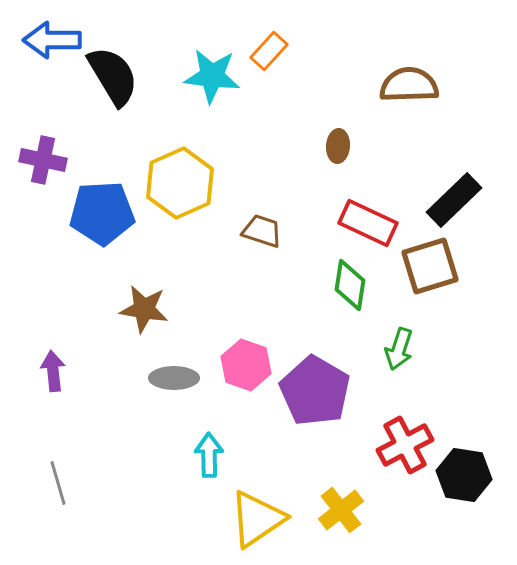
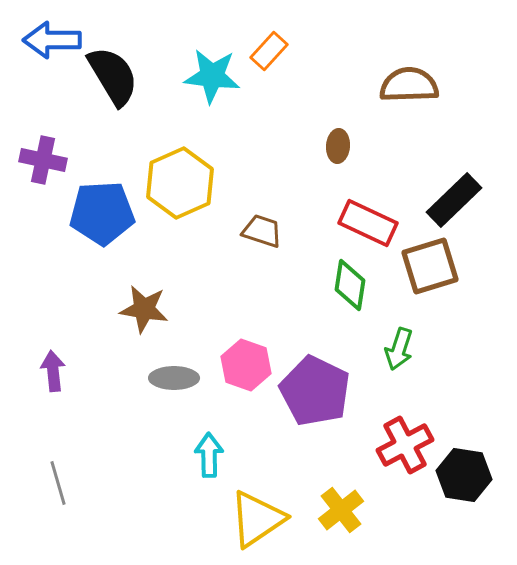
purple pentagon: rotated 4 degrees counterclockwise
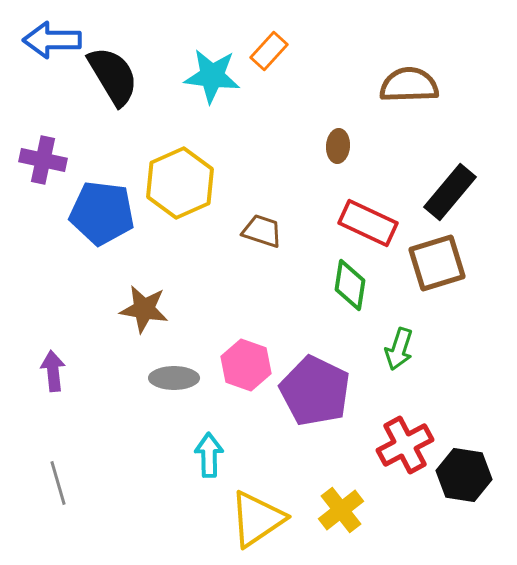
black rectangle: moved 4 px left, 8 px up; rotated 6 degrees counterclockwise
blue pentagon: rotated 10 degrees clockwise
brown square: moved 7 px right, 3 px up
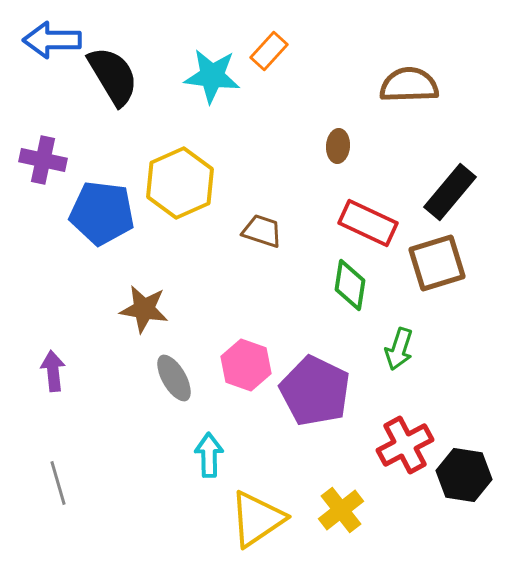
gray ellipse: rotated 60 degrees clockwise
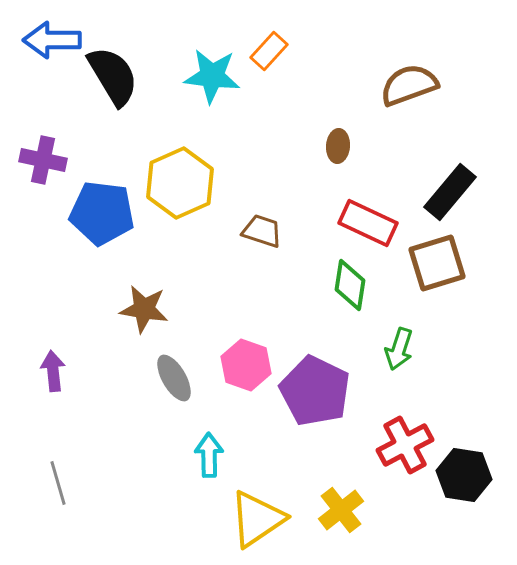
brown semicircle: rotated 18 degrees counterclockwise
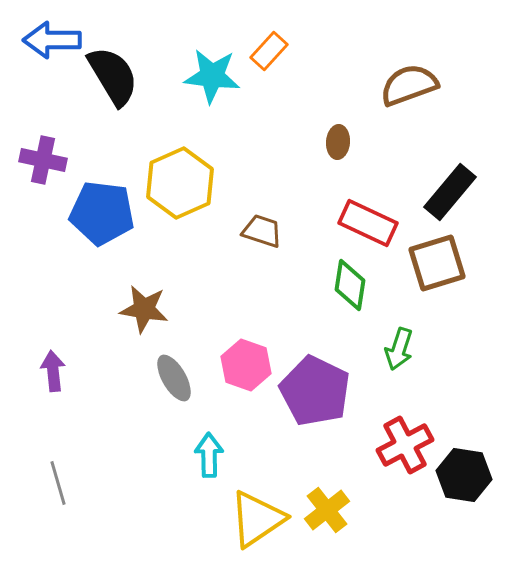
brown ellipse: moved 4 px up
yellow cross: moved 14 px left
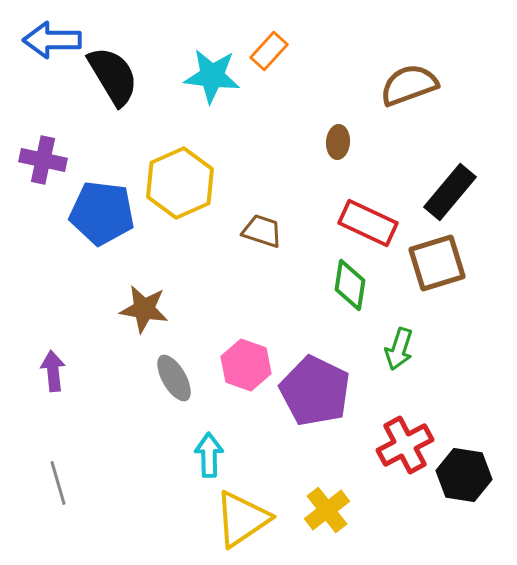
yellow triangle: moved 15 px left
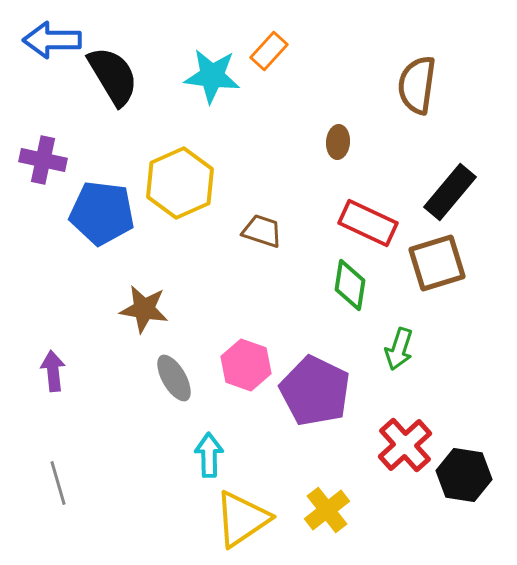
brown semicircle: moved 8 px right; rotated 62 degrees counterclockwise
red cross: rotated 14 degrees counterclockwise
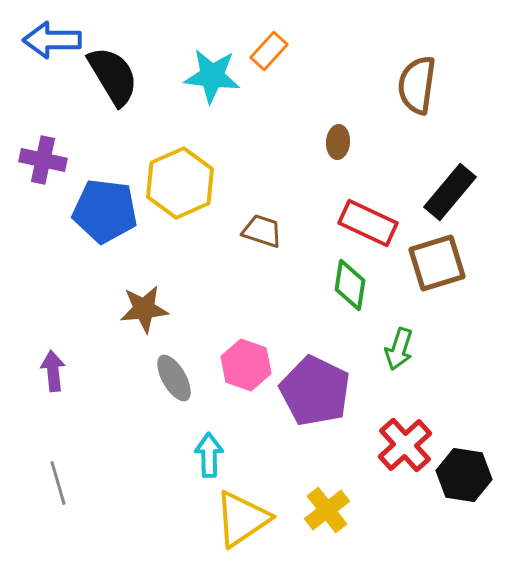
blue pentagon: moved 3 px right, 2 px up
brown star: rotated 15 degrees counterclockwise
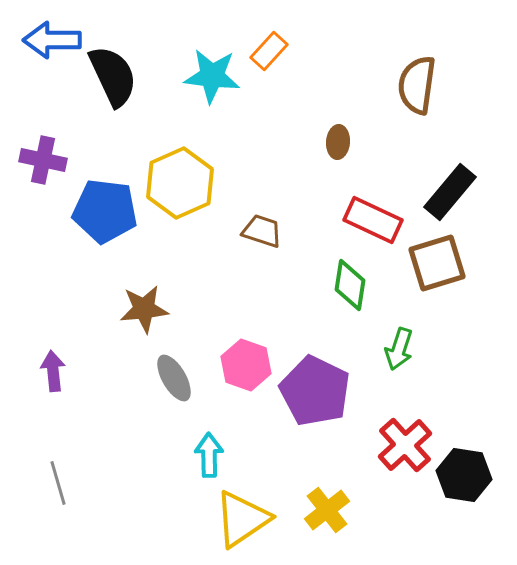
black semicircle: rotated 6 degrees clockwise
red rectangle: moved 5 px right, 3 px up
